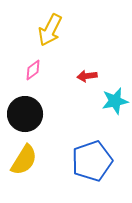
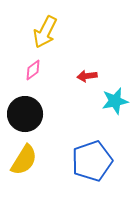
yellow arrow: moved 5 px left, 2 px down
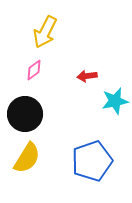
pink diamond: moved 1 px right
yellow semicircle: moved 3 px right, 2 px up
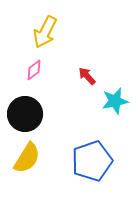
red arrow: rotated 54 degrees clockwise
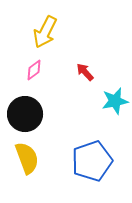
red arrow: moved 2 px left, 4 px up
yellow semicircle: rotated 52 degrees counterclockwise
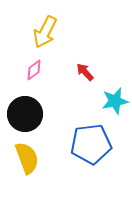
blue pentagon: moved 1 px left, 17 px up; rotated 12 degrees clockwise
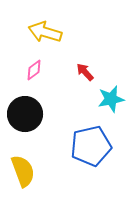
yellow arrow: rotated 80 degrees clockwise
cyan star: moved 4 px left, 2 px up
blue pentagon: moved 2 px down; rotated 6 degrees counterclockwise
yellow semicircle: moved 4 px left, 13 px down
